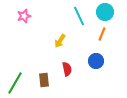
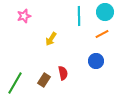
cyan line: rotated 24 degrees clockwise
orange line: rotated 40 degrees clockwise
yellow arrow: moved 9 px left, 2 px up
red semicircle: moved 4 px left, 4 px down
brown rectangle: rotated 40 degrees clockwise
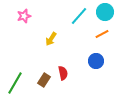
cyan line: rotated 42 degrees clockwise
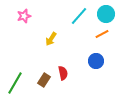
cyan circle: moved 1 px right, 2 px down
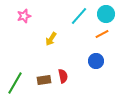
red semicircle: moved 3 px down
brown rectangle: rotated 48 degrees clockwise
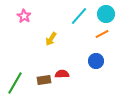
pink star: rotated 24 degrees counterclockwise
red semicircle: moved 1 px left, 2 px up; rotated 80 degrees counterclockwise
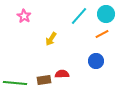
green line: rotated 65 degrees clockwise
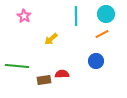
cyan line: moved 3 px left; rotated 42 degrees counterclockwise
yellow arrow: rotated 16 degrees clockwise
green line: moved 2 px right, 17 px up
